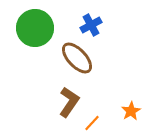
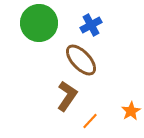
green circle: moved 4 px right, 5 px up
brown ellipse: moved 4 px right, 2 px down
brown L-shape: moved 2 px left, 6 px up
orange line: moved 2 px left, 2 px up
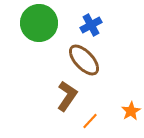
brown ellipse: moved 3 px right
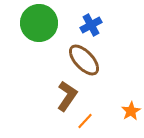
orange line: moved 5 px left
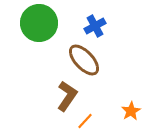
blue cross: moved 4 px right, 1 px down
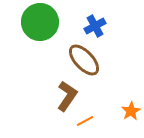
green circle: moved 1 px right, 1 px up
orange line: rotated 18 degrees clockwise
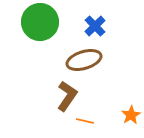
blue cross: rotated 15 degrees counterclockwise
brown ellipse: rotated 64 degrees counterclockwise
orange star: moved 4 px down
orange line: rotated 42 degrees clockwise
